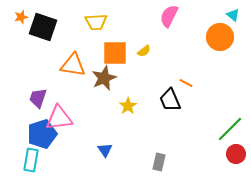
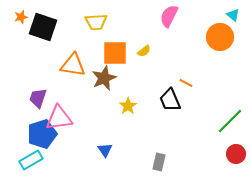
green line: moved 8 px up
cyan rectangle: rotated 50 degrees clockwise
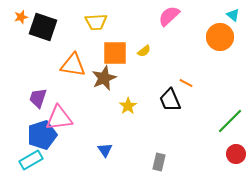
pink semicircle: rotated 20 degrees clockwise
blue pentagon: moved 1 px down
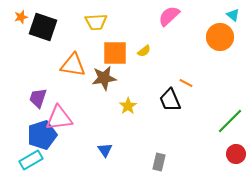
brown star: rotated 15 degrees clockwise
